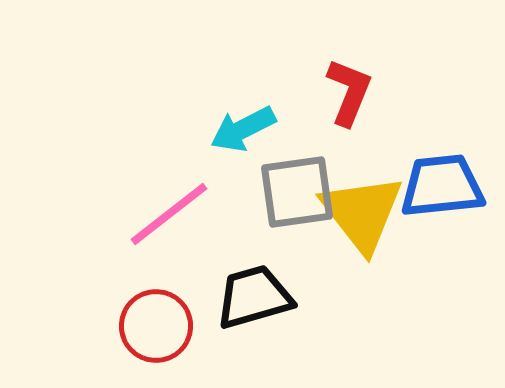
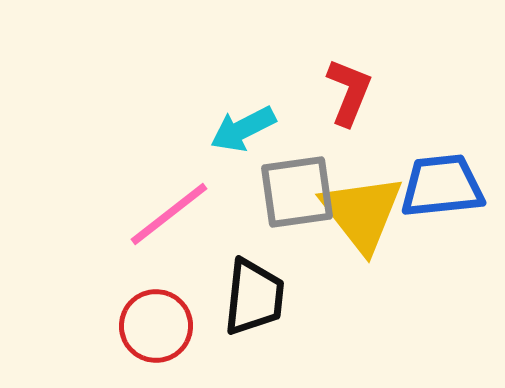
black trapezoid: rotated 112 degrees clockwise
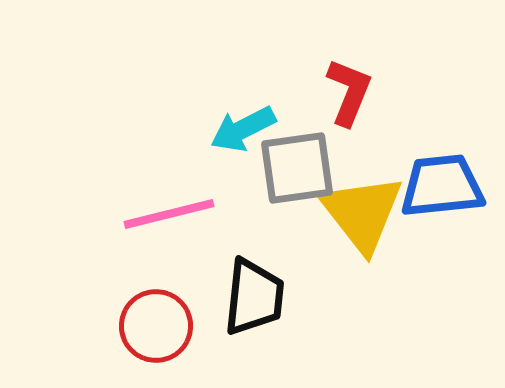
gray square: moved 24 px up
pink line: rotated 24 degrees clockwise
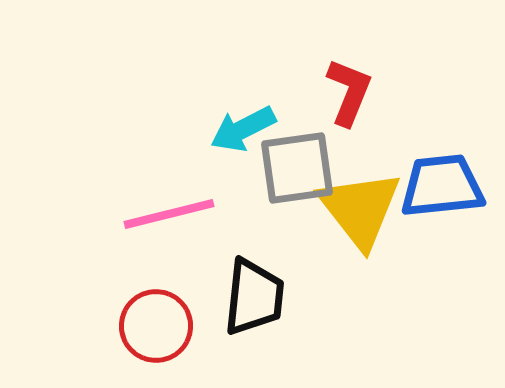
yellow triangle: moved 2 px left, 4 px up
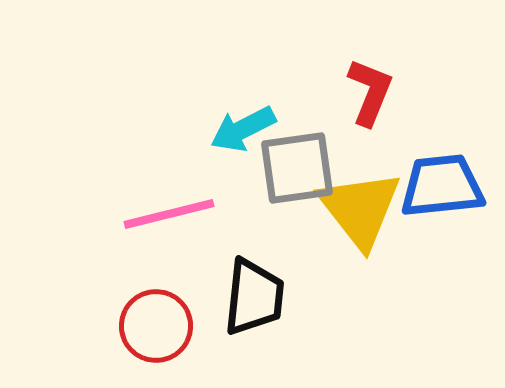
red L-shape: moved 21 px right
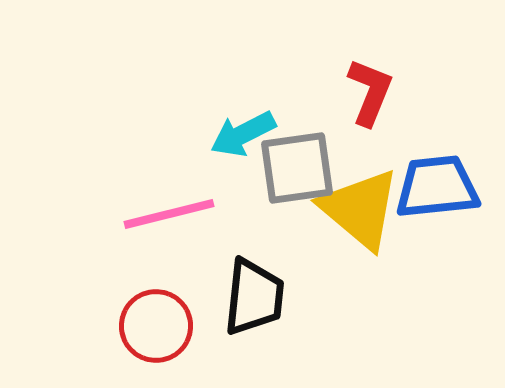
cyan arrow: moved 5 px down
blue trapezoid: moved 5 px left, 1 px down
yellow triangle: rotated 12 degrees counterclockwise
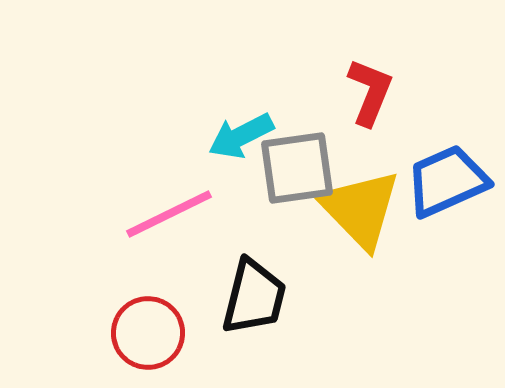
cyan arrow: moved 2 px left, 2 px down
blue trapezoid: moved 10 px right, 6 px up; rotated 18 degrees counterclockwise
yellow triangle: rotated 6 degrees clockwise
pink line: rotated 12 degrees counterclockwise
black trapezoid: rotated 8 degrees clockwise
red circle: moved 8 px left, 7 px down
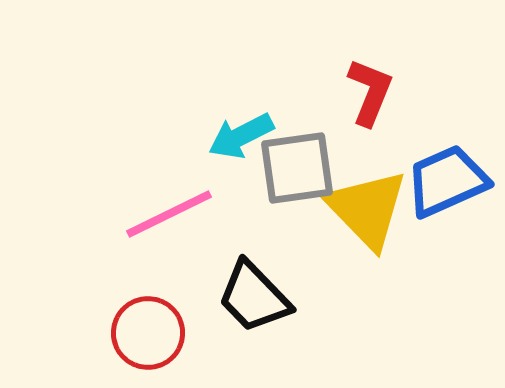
yellow triangle: moved 7 px right
black trapezoid: rotated 122 degrees clockwise
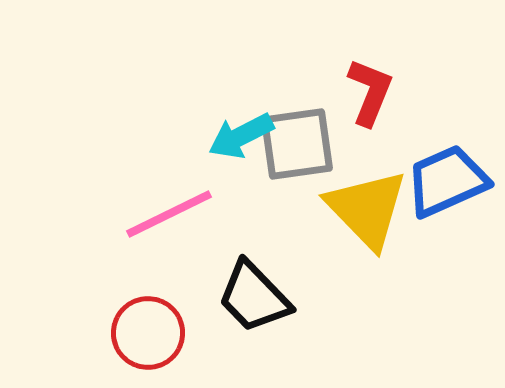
gray square: moved 24 px up
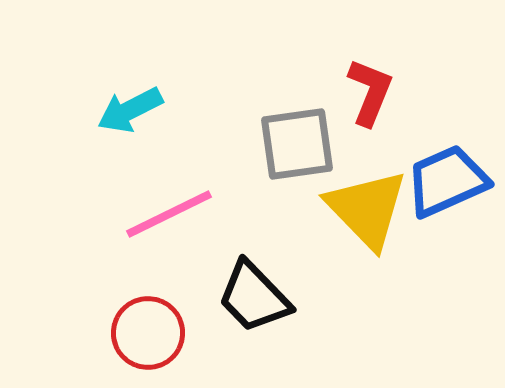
cyan arrow: moved 111 px left, 26 px up
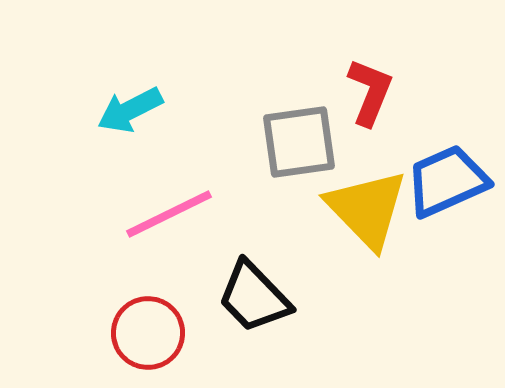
gray square: moved 2 px right, 2 px up
